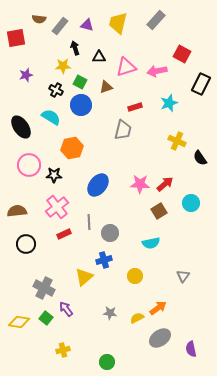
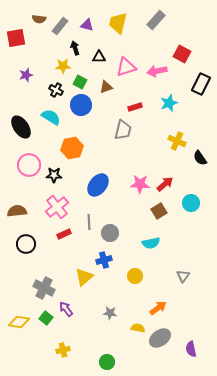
yellow semicircle at (137, 318): moved 1 px right, 10 px down; rotated 40 degrees clockwise
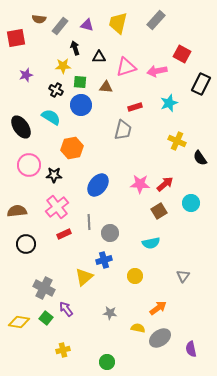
green square at (80, 82): rotated 24 degrees counterclockwise
brown triangle at (106, 87): rotated 24 degrees clockwise
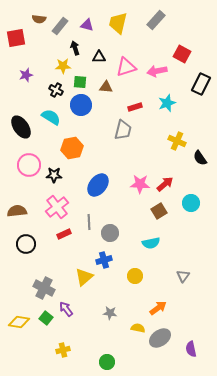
cyan star at (169, 103): moved 2 px left
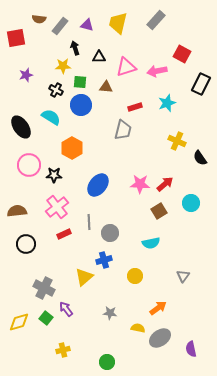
orange hexagon at (72, 148): rotated 20 degrees counterclockwise
yellow diamond at (19, 322): rotated 25 degrees counterclockwise
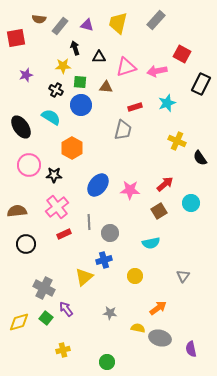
pink star at (140, 184): moved 10 px left, 6 px down
gray ellipse at (160, 338): rotated 50 degrees clockwise
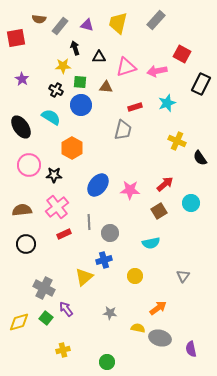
purple star at (26, 75): moved 4 px left, 4 px down; rotated 24 degrees counterclockwise
brown semicircle at (17, 211): moved 5 px right, 1 px up
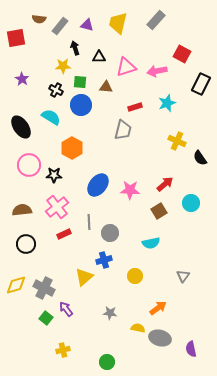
yellow diamond at (19, 322): moved 3 px left, 37 px up
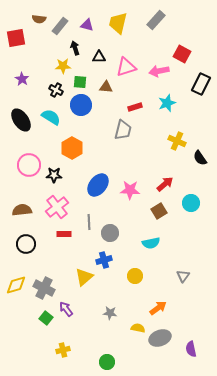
pink arrow at (157, 71): moved 2 px right
black ellipse at (21, 127): moved 7 px up
red rectangle at (64, 234): rotated 24 degrees clockwise
gray ellipse at (160, 338): rotated 35 degrees counterclockwise
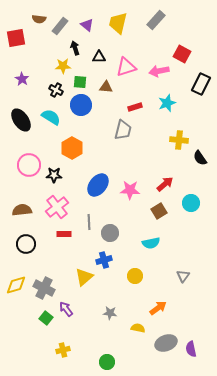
purple triangle at (87, 25): rotated 24 degrees clockwise
yellow cross at (177, 141): moved 2 px right, 1 px up; rotated 18 degrees counterclockwise
gray ellipse at (160, 338): moved 6 px right, 5 px down
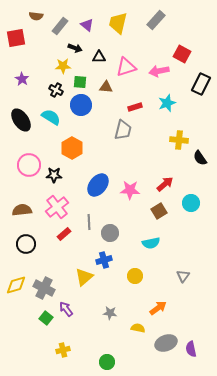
brown semicircle at (39, 19): moved 3 px left, 3 px up
black arrow at (75, 48): rotated 128 degrees clockwise
red rectangle at (64, 234): rotated 40 degrees counterclockwise
